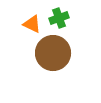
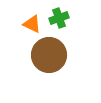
brown circle: moved 4 px left, 2 px down
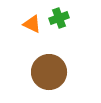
brown circle: moved 17 px down
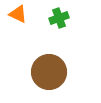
orange triangle: moved 14 px left, 10 px up
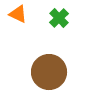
green cross: rotated 24 degrees counterclockwise
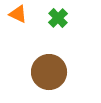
green cross: moved 1 px left
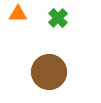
orange triangle: rotated 24 degrees counterclockwise
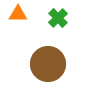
brown circle: moved 1 px left, 8 px up
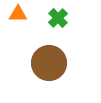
brown circle: moved 1 px right, 1 px up
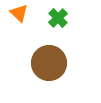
orange triangle: moved 1 px right, 1 px up; rotated 42 degrees clockwise
